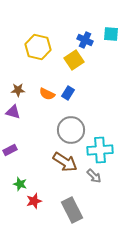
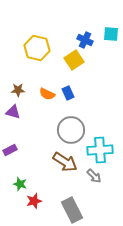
yellow hexagon: moved 1 px left, 1 px down
blue rectangle: rotated 56 degrees counterclockwise
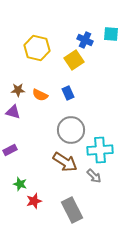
orange semicircle: moved 7 px left, 1 px down
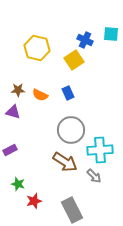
green star: moved 2 px left
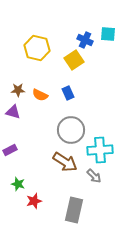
cyan square: moved 3 px left
gray rectangle: moved 2 px right; rotated 40 degrees clockwise
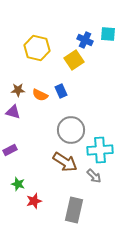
blue rectangle: moved 7 px left, 2 px up
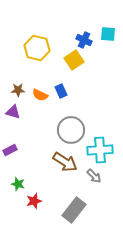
blue cross: moved 1 px left
gray rectangle: rotated 25 degrees clockwise
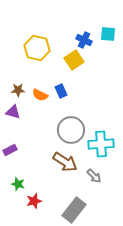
cyan cross: moved 1 px right, 6 px up
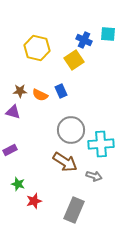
brown star: moved 2 px right, 1 px down
gray arrow: rotated 28 degrees counterclockwise
gray rectangle: rotated 15 degrees counterclockwise
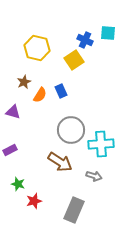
cyan square: moved 1 px up
blue cross: moved 1 px right
brown star: moved 4 px right, 9 px up; rotated 24 degrees counterclockwise
orange semicircle: rotated 84 degrees counterclockwise
brown arrow: moved 5 px left
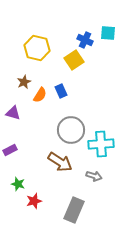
purple triangle: moved 1 px down
